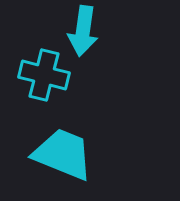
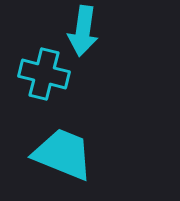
cyan cross: moved 1 px up
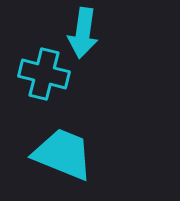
cyan arrow: moved 2 px down
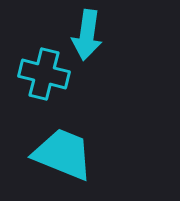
cyan arrow: moved 4 px right, 2 px down
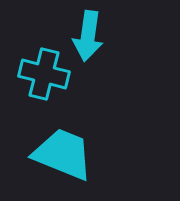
cyan arrow: moved 1 px right, 1 px down
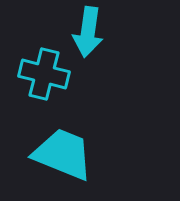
cyan arrow: moved 4 px up
